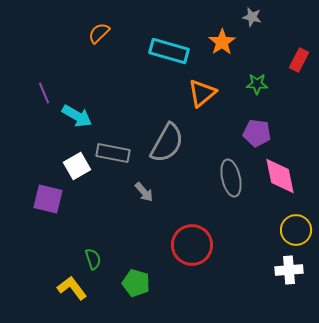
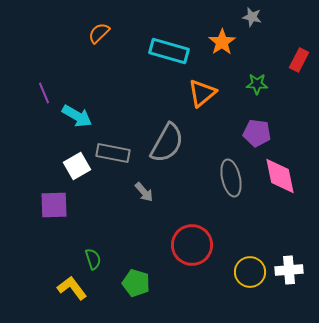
purple square: moved 6 px right, 6 px down; rotated 16 degrees counterclockwise
yellow circle: moved 46 px left, 42 px down
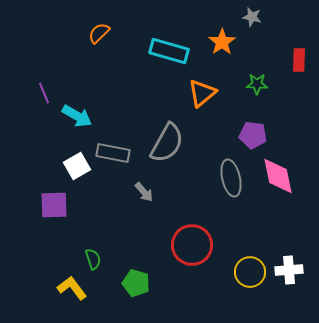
red rectangle: rotated 25 degrees counterclockwise
purple pentagon: moved 4 px left, 2 px down
pink diamond: moved 2 px left
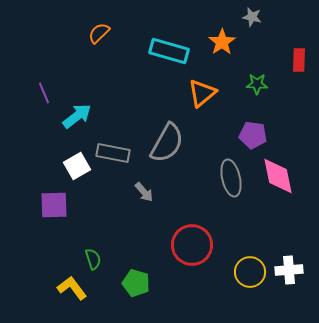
cyan arrow: rotated 68 degrees counterclockwise
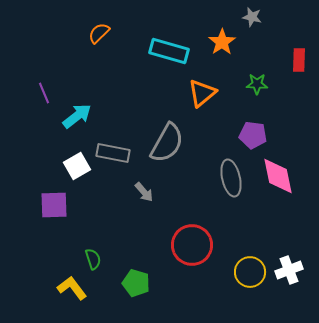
white cross: rotated 16 degrees counterclockwise
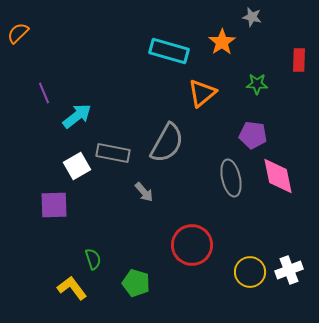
orange semicircle: moved 81 px left
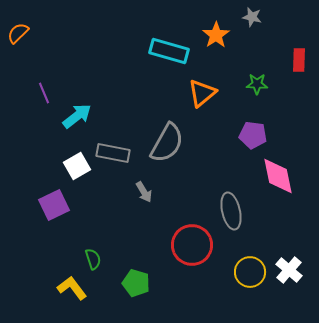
orange star: moved 6 px left, 7 px up
gray ellipse: moved 33 px down
gray arrow: rotated 10 degrees clockwise
purple square: rotated 24 degrees counterclockwise
white cross: rotated 28 degrees counterclockwise
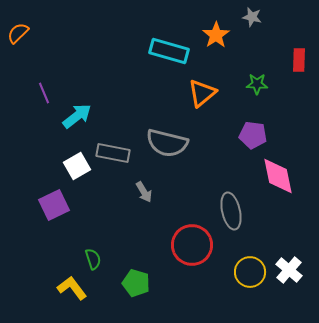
gray semicircle: rotated 75 degrees clockwise
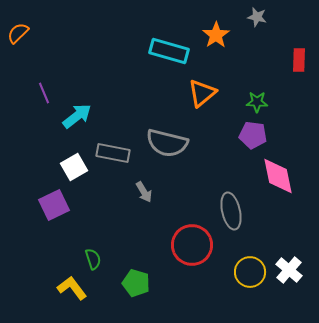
gray star: moved 5 px right
green star: moved 18 px down
white square: moved 3 px left, 1 px down
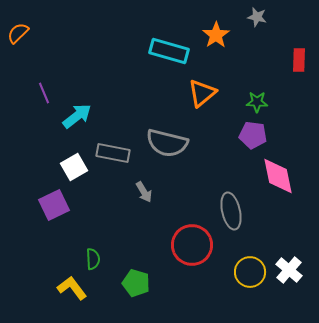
green semicircle: rotated 15 degrees clockwise
